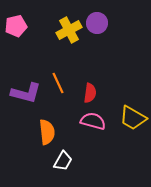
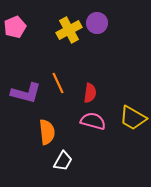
pink pentagon: moved 1 px left, 1 px down; rotated 10 degrees counterclockwise
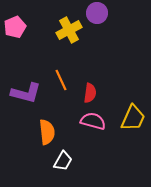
purple circle: moved 10 px up
orange line: moved 3 px right, 3 px up
yellow trapezoid: rotated 96 degrees counterclockwise
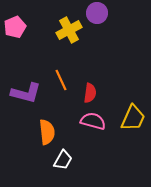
white trapezoid: moved 1 px up
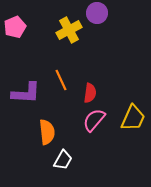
purple L-shape: rotated 12 degrees counterclockwise
pink semicircle: moved 1 px right, 1 px up; rotated 65 degrees counterclockwise
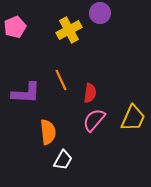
purple circle: moved 3 px right
orange semicircle: moved 1 px right
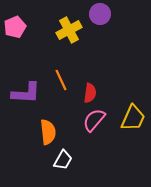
purple circle: moved 1 px down
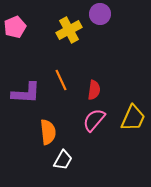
red semicircle: moved 4 px right, 3 px up
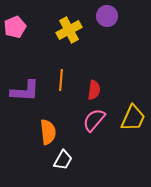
purple circle: moved 7 px right, 2 px down
orange line: rotated 30 degrees clockwise
purple L-shape: moved 1 px left, 2 px up
